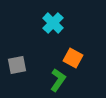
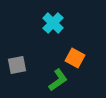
orange square: moved 2 px right
green L-shape: rotated 20 degrees clockwise
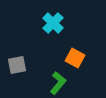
green L-shape: moved 3 px down; rotated 15 degrees counterclockwise
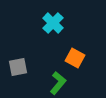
gray square: moved 1 px right, 2 px down
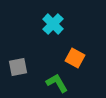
cyan cross: moved 1 px down
green L-shape: moved 1 px left; rotated 70 degrees counterclockwise
